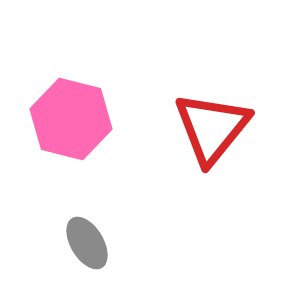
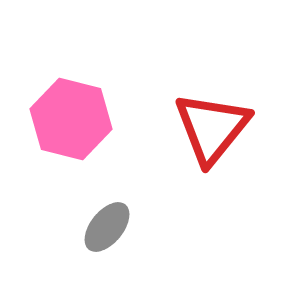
gray ellipse: moved 20 px right, 16 px up; rotated 70 degrees clockwise
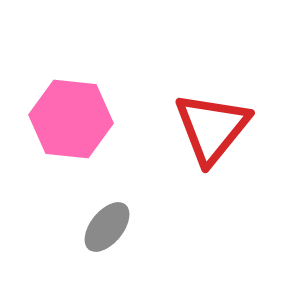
pink hexagon: rotated 8 degrees counterclockwise
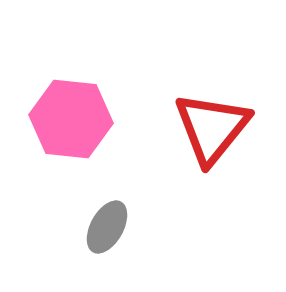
gray ellipse: rotated 10 degrees counterclockwise
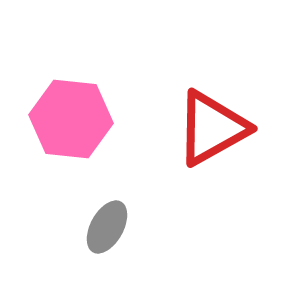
red triangle: rotated 22 degrees clockwise
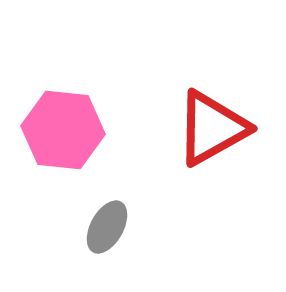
pink hexagon: moved 8 px left, 11 px down
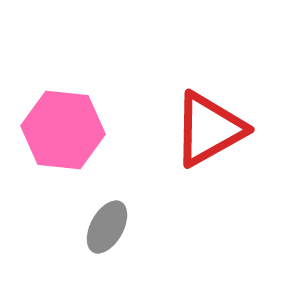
red triangle: moved 3 px left, 1 px down
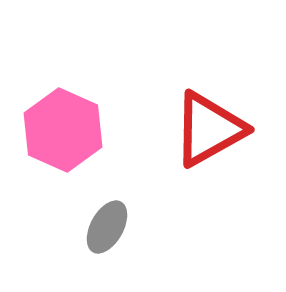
pink hexagon: rotated 18 degrees clockwise
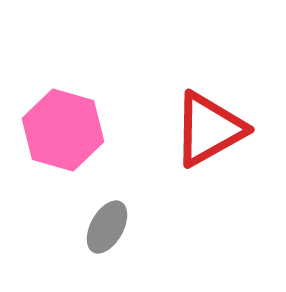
pink hexagon: rotated 8 degrees counterclockwise
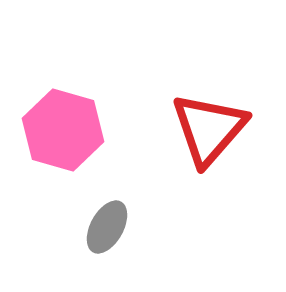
red triangle: rotated 20 degrees counterclockwise
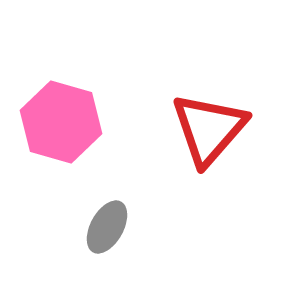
pink hexagon: moved 2 px left, 8 px up
